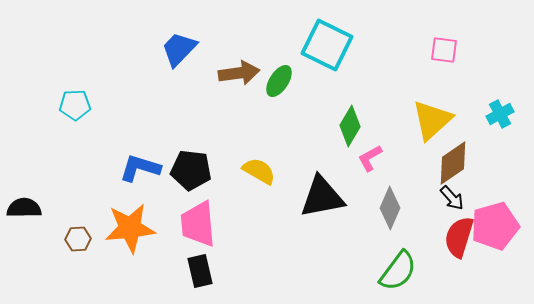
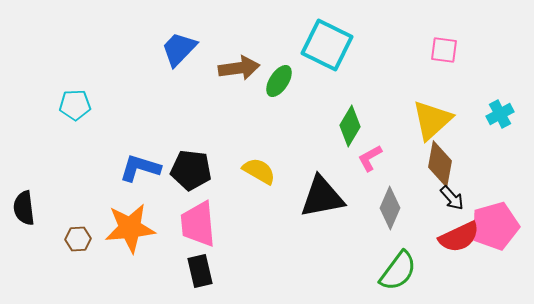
brown arrow: moved 5 px up
brown diamond: moved 13 px left, 1 px down; rotated 45 degrees counterclockwise
black semicircle: rotated 96 degrees counterclockwise
red semicircle: rotated 132 degrees counterclockwise
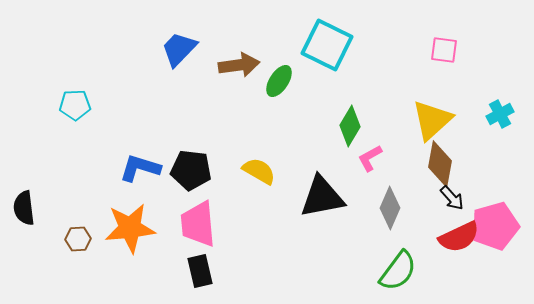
brown arrow: moved 3 px up
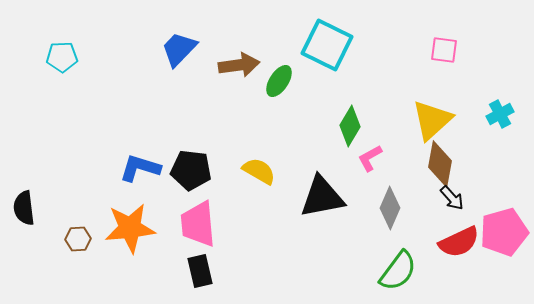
cyan pentagon: moved 13 px left, 48 px up
pink pentagon: moved 9 px right, 6 px down
red semicircle: moved 5 px down
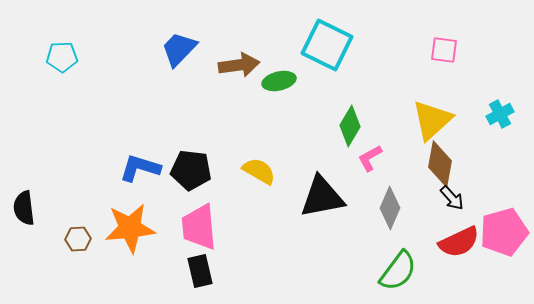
green ellipse: rotated 44 degrees clockwise
pink trapezoid: moved 1 px right, 3 px down
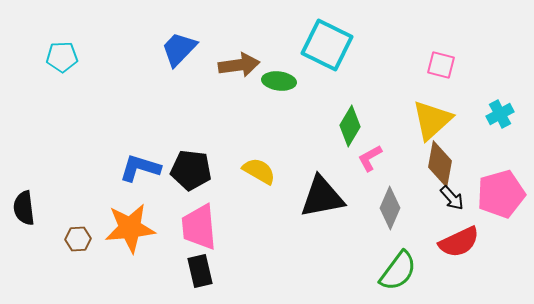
pink square: moved 3 px left, 15 px down; rotated 8 degrees clockwise
green ellipse: rotated 20 degrees clockwise
pink pentagon: moved 3 px left, 38 px up
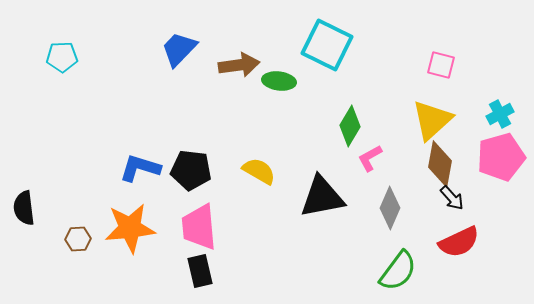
pink pentagon: moved 37 px up
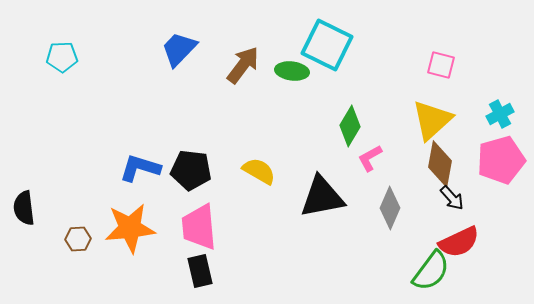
brown arrow: moved 4 px right; rotated 45 degrees counterclockwise
green ellipse: moved 13 px right, 10 px up
pink pentagon: moved 3 px down
green semicircle: moved 33 px right
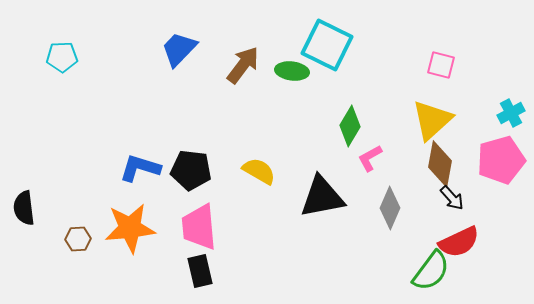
cyan cross: moved 11 px right, 1 px up
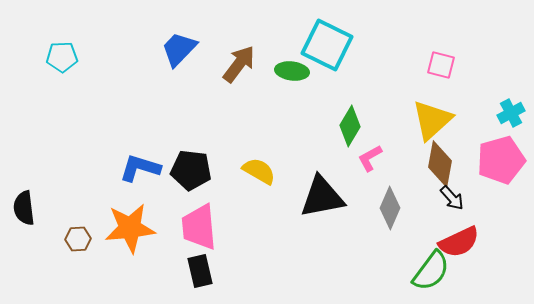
brown arrow: moved 4 px left, 1 px up
